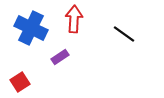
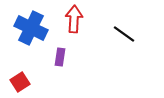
purple rectangle: rotated 48 degrees counterclockwise
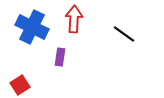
blue cross: moved 1 px right, 1 px up
red square: moved 3 px down
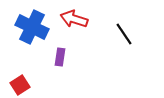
red arrow: rotated 76 degrees counterclockwise
black line: rotated 20 degrees clockwise
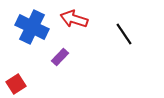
purple rectangle: rotated 36 degrees clockwise
red square: moved 4 px left, 1 px up
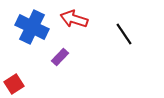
red square: moved 2 px left
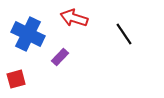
red arrow: moved 1 px up
blue cross: moved 4 px left, 7 px down
red square: moved 2 px right, 5 px up; rotated 18 degrees clockwise
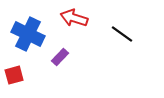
black line: moved 2 px left; rotated 20 degrees counterclockwise
red square: moved 2 px left, 4 px up
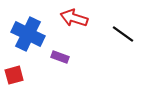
black line: moved 1 px right
purple rectangle: rotated 66 degrees clockwise
